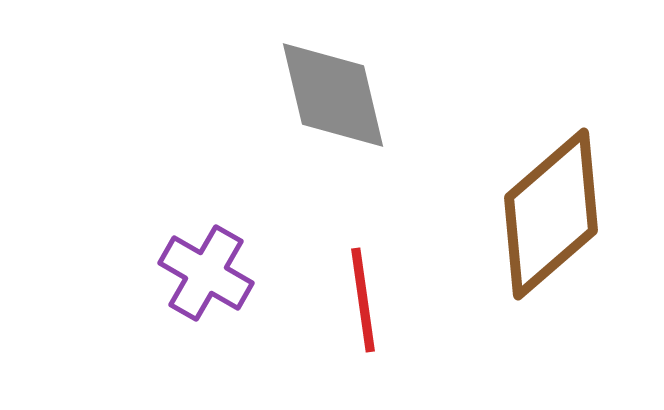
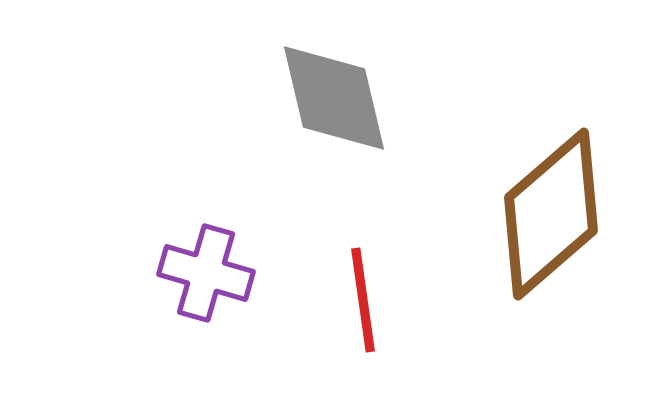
gray diamond: moved 1 px right, 3 px down
purple cross: rotated 14 degrees counterclockwise
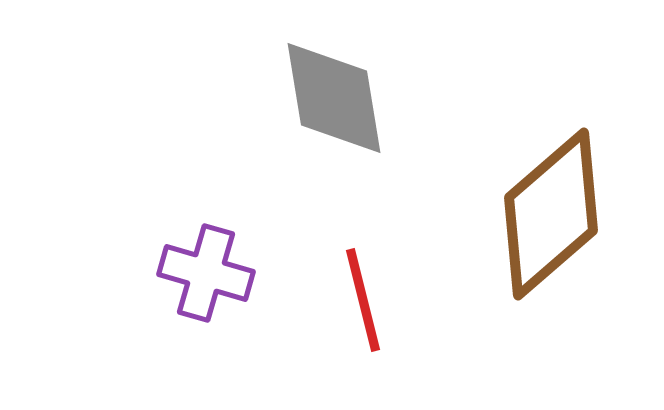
gray diamond: rotated 4 degrees clockwise
red line: rotated 6 degrees counterclockwise
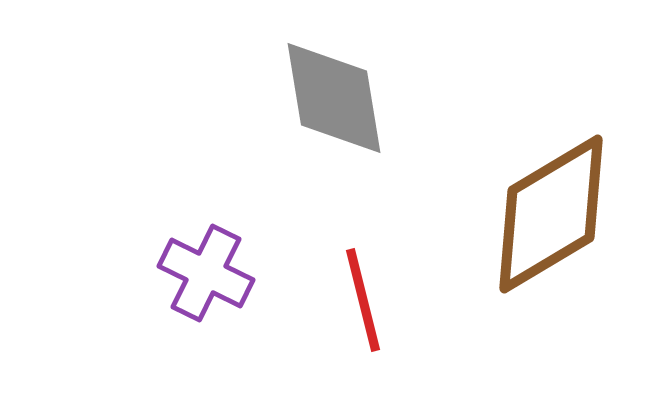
brown diamond: rotated 10 degrees clockwise
purple cross: rotated 10 degrees clockwise
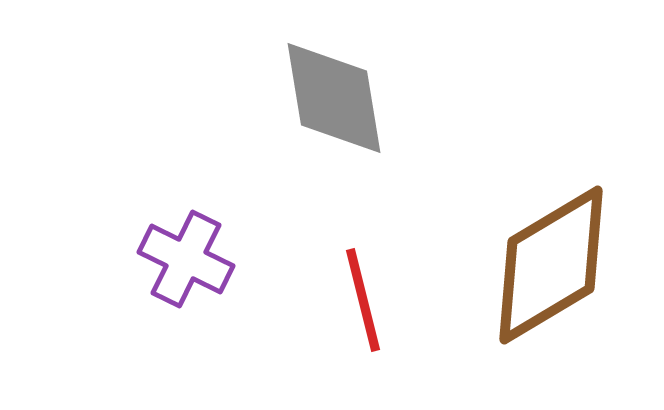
brown diamond: moved 51 px down
purple cross: moved 20 px left, 14 px up
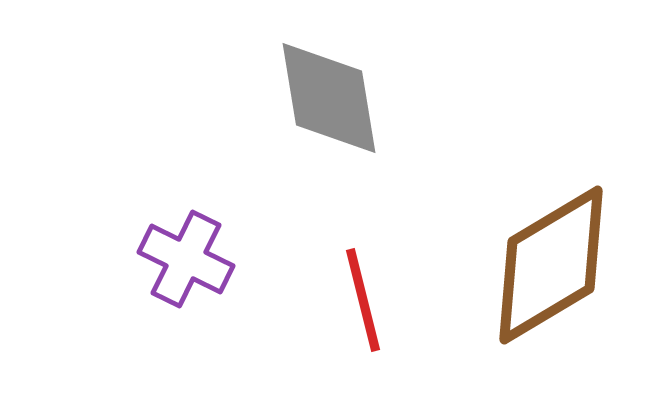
gray diamond: moved 5 px left
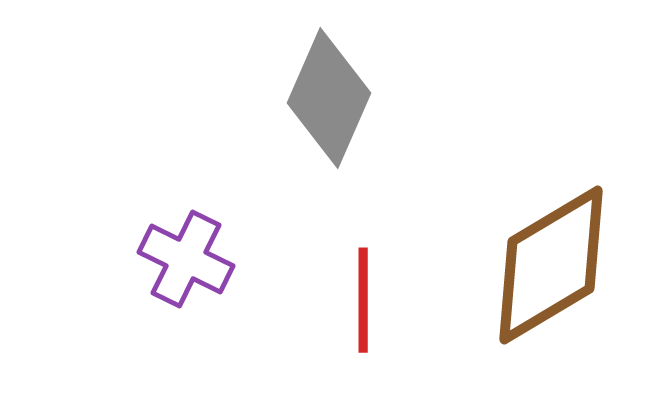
gray diamond: rotated 33 degrees clockwise
red line: rotated 14 degrees clockwise
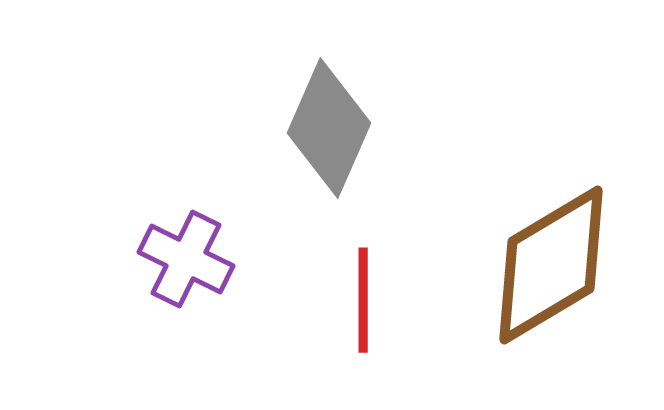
gray diamond: moved 30 px down
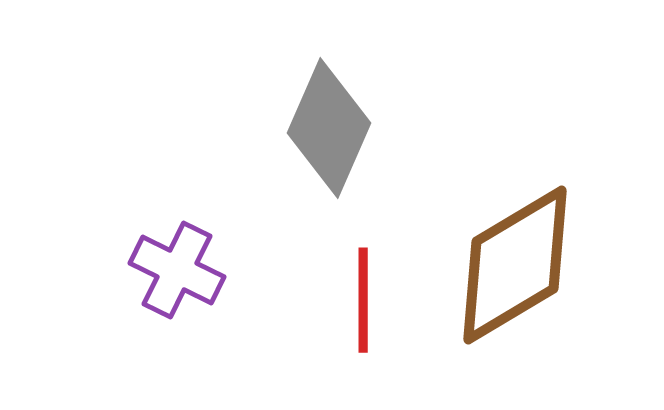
purple cross: moved 9 px left, 11 px down
brown diamond: moved 36 px left
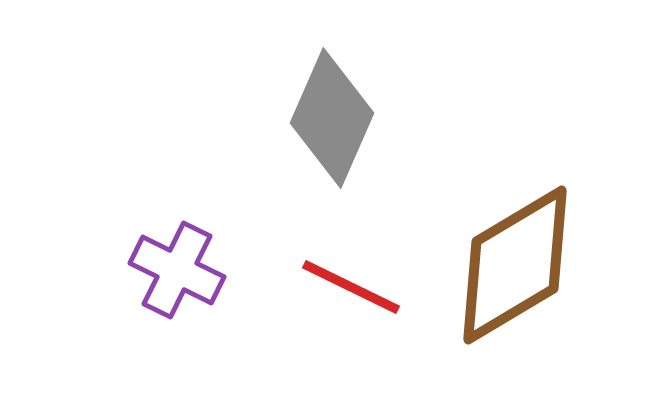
gray diamond: moved 3 px right, 10 px up
red line: moved 12 px left, 13 px up; rotated 64 degrees counterclockwise
